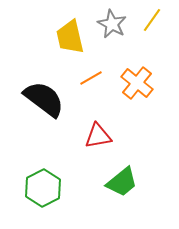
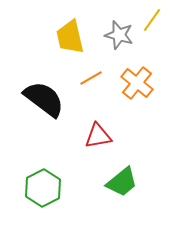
gray star: moved 7 px right, 11 px down; rotated 12 degrees counterclockwise
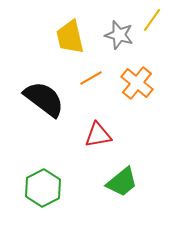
red triangle: moved 1 px up
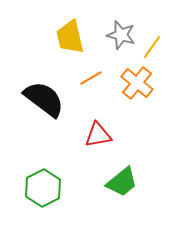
yellow line: moved 27 px down
gray star: moved 2 px right
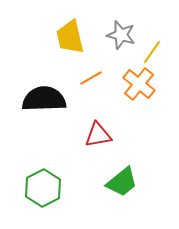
yellow line: moved 5 px down
orange cross: moved 2 px right, 1 px down
black semicircle: rotated 39 degrees counterclockwise
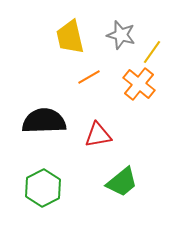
orange line: moved 2 px left, 1 px up
black semicircle: moved 22 px down
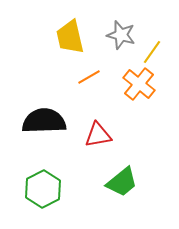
green hexagon: moved 1 px down
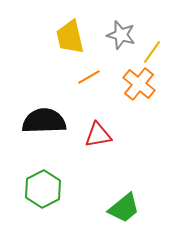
green trapezoid: moved 2 px right, 26 px down
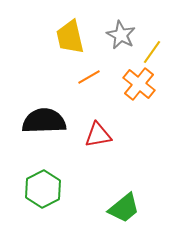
gray star: rotated 12 degrees clockwise
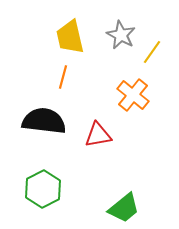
orange line: moved 26 px left; rotated 45 degrees counterclockwise
orange cross: moved 6 px left, 11 px down
black semicircle: rotated 9 degrees clockwise
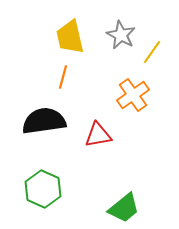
orange cross: rotated 16 degrees clockwise
black semicircle: rotated 15 degrees counterclockwise
green hexagon: rotated 9 degrees counterclockwise
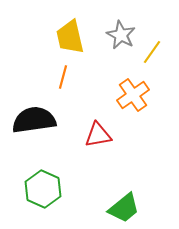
black semicircle: moved 10 px left, 1 px up
